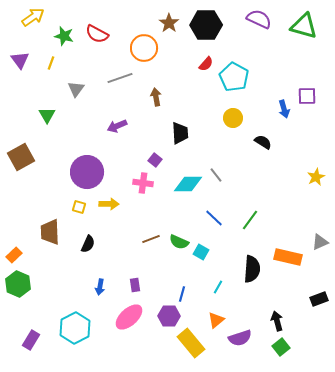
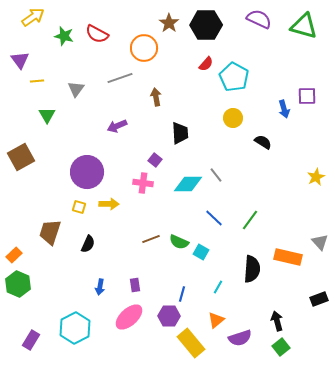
yellow line at (51, 63): moved 14 px left, 18 px down; rotated 64 degrees clockwise
brown trapezoid at (50, 232): rotated 20 degrees clockwise
gray triangle at (320, 242): rotated 48 degrees counterclockwise
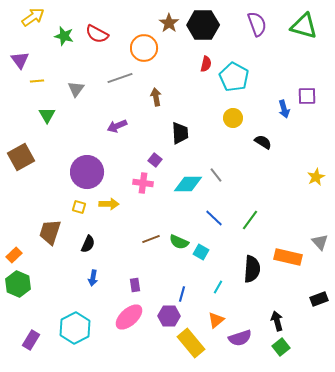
purple semicircle at (259, 19): moved 2 px left, 5 px down; rotated 45 degrees clockwise
black hexagon at (206, 25): moved 3 px left
red semicircle at (206, 64): rotated 28 degrees counterclockwise
blue arrow at (100, 287): moved 7 px left, 9 px up
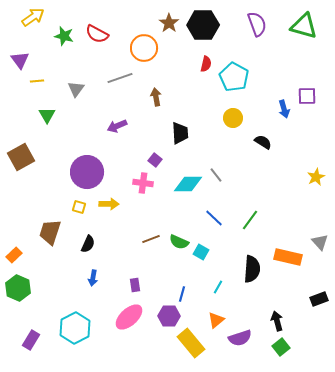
green hexagon at (18, 284): moved 4 px down
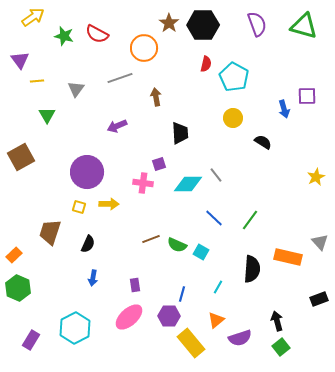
purple square at (155, 160): moved 4 px right, 4 px down; rotated 32 degrees clockwise
green semicircle at (179, 242): moved 2 px left, 3 px down
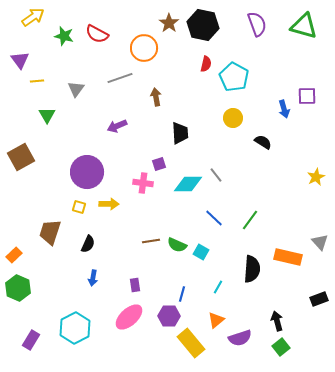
black hexagon at (203, 25): rotated 12 degrees clockwise
brown line at (151, 239): moved 2 px down; rotated 12 degrees clockwise
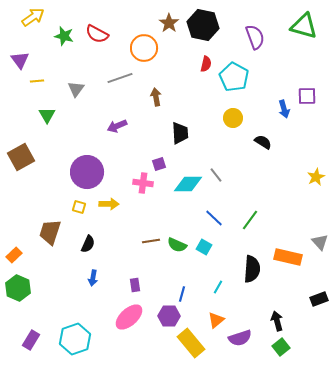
purple semicircle at (257, 24): moved 2 px left, 13 px down
cyan square at (201, 252): moved 3 px right, 5 px up
cyan hexagon at (75, 328): moved 11 px down; rotated 8 degrees clockwise
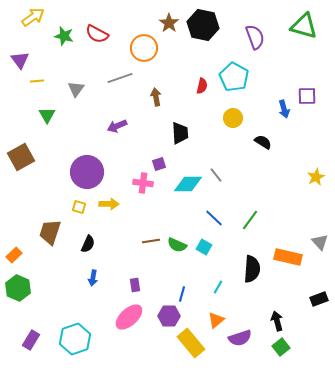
red semicircle at (206, 64): moved 4 px left, 22 px down
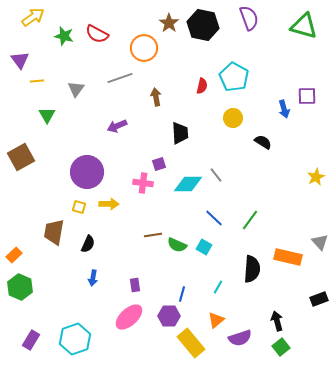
purple semicircle at (255, 37): moved 6 px left, 19 px up
brown trapezoid at (50, 232): moved 4 px right; rotated 8 degrees counterclockwise
brown line at (151, 241): moved 2 px right, 6 px up
green hexagon at (18, 288): moved 2 px right, 1 px up
